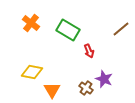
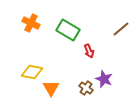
orange cross: rotated 12 degrees counterclockwise
orange triangle: moved 1 px left, 2 px up
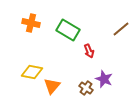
orange cross: rotated 12 degrees counterclockwise
orange triangle: moved 1 px right, 2 px up; rotated 12 degrees clockwise
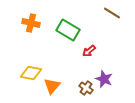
brown line: moved 9 px left, 16 px up; rotated 72 degrees clockwise
red arrow: rotated 72 degrees clockwise
yellow diamond: moved 1 px left, 1 px down
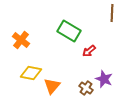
brown line: rotated 60 degrees clockwise
orange cross: moved 10 px left, 17 px down; rotated 24 degrees clockwise
green rectangle: moved 1 px right, 1 px down
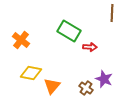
red arrow: moved 1 px right, 4 px up; rotated 136 degrees counterclockwise
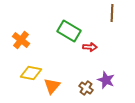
purple star: moved 2 px right, 1 px down
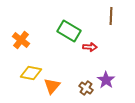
brown line: moved 1 px left, 3 px down
purple star: rotated 12 degrees clockwise
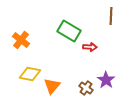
yellow diamond: moved 1 px left, 1 px down
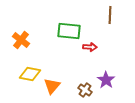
brown line: moved 1 px left, 1 px up
green rectangle: rotated 25 degrees counterclockwise
brown cross: moved 1 px left, 2 px down
